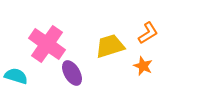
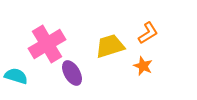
pink cross: rotated 24 degrees clockwise
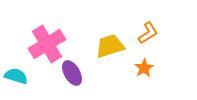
orange star: moved 1 px right, 2 px down; rotated 18 degrees clockwise
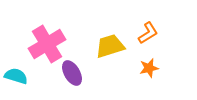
orange star: moved 5 px right; rotated 18 degrees clockwise
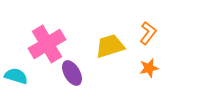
orange L-shape: rotated 20 degrees counterclockwise
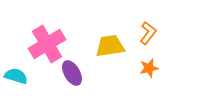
yellow trapezoid: rotated 8 degrees clockwise
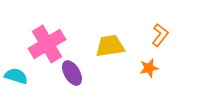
orange L-shape: moved 12 px right, 2 px down
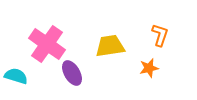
orange L-shape: rotated 20 degrees counterclockwise
pink cross: rotated 24 degrees counterclockwise
